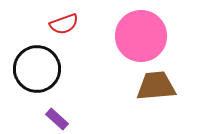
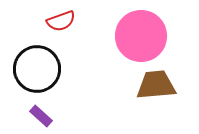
red semicircle: moved 3 px left, 3 px up
brown trapezoid: moved 1 px up
purple rectangle: moved 16 px left, 3 px up
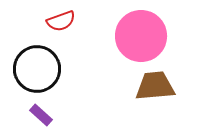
brown trapezoid: moved 1 px left, 1 px down
purple rectangle: moved 1 px up
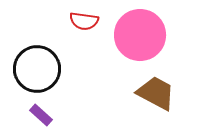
red semicircle: moved 23 px right; rotated 28 degrees clockwise
pink circle: moved 1 px left, 1 px up
brown trapezoid: moved 1 px right, 7 px down; rotated 33 degrees clockwise
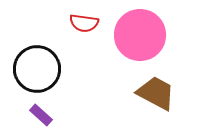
red semicircle: moved 2 px down
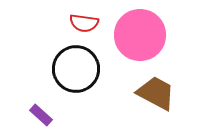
black circle: moved 39 px right
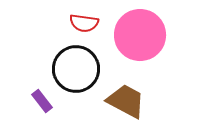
brown trapezoid: moved 30 px left, 8 px down
purple rectangle: moved 1 px right, 14 px up; rotated 10 degrees clockwise
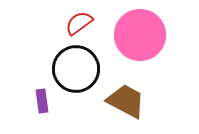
red semicircle: moved 5 px left; rotated 136 degrees clockwise
purple rectangle: rotated 30 degrees clockwise
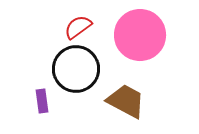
red semicircle: moved 1 px left, 4 px down
